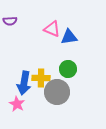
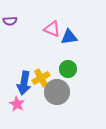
yellow cross: rotated 30 degrees counterclockwise
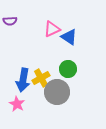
pink triangle: rotated 48 degrees counterclockwise
blue triangle: rotated 42 degrees clockwise
blue arrow: moved 1 px left, 3 px up
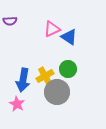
yellow cross: moved 4 px right, 2 px up
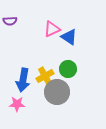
pink star: rotated 28 degrees counterclockwise
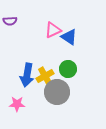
pink triangle: moved 1 px right, 1 px down
blue arrow: moved 4 px right, 5 px up
